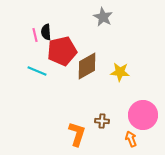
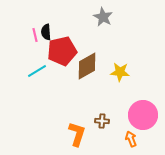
cyan line: rotated 54 degrees counterclockwise
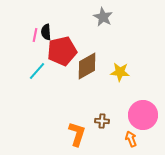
pink line: rotated 24 degrees clockwise
cyan line: rotated 18 degrees counterclockwise
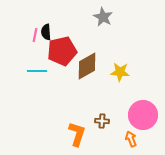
cyan line: rotated 48 degrees clockwise
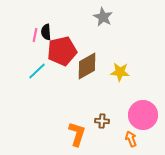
cyan line: rotated 42 degrees counterclockwise
